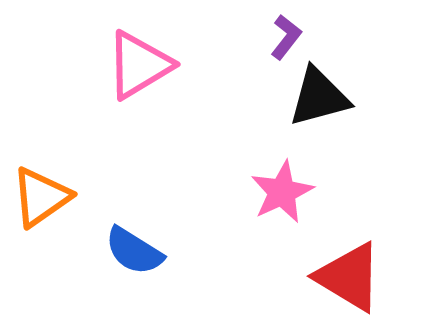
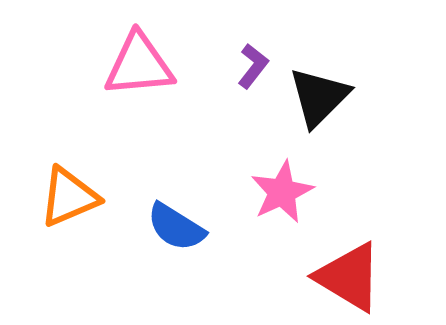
purple L-shape: moved 33 px left, 29 px down
pink triangle: rotated 26 degrees clockwise
black triangle: rotated 30 degrees counterclockwise
orange triangle: moved 28 px right; rotated 12 degrees clockwise
blue semicircle: moved 42 px right, 24 px up
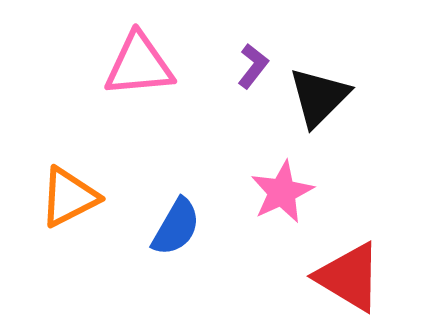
orange triangle: rotated 4 degrees counterclockwise
blue semicircle: rotated 92 degrees counterclockwise
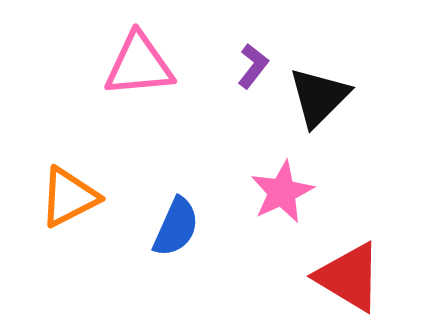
blue semicircle: rotated 6 degrees counterclockwise
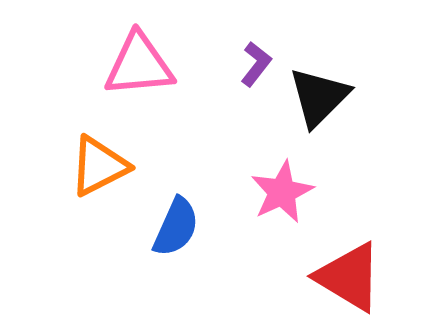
purple L-shape: moved 3 px right, 2 px up
orange triangle: moved 30 px right, 31 px up
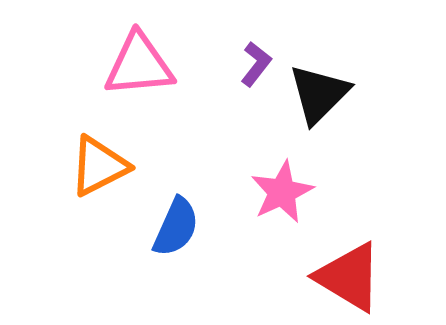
black triangle: moved 3 px up
